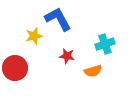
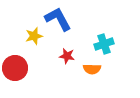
cyan cross: moved 1 px left
orange semicircle: moved 1 px left, 2 px up; rotated 18 degrees clockwise
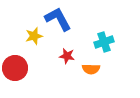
cyan cross: moved 2 px up
orange semicircle: moved 1 px left
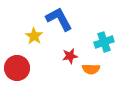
blue L-shape: moved 1 px right
yellow star: rotated 24 degrees counterclockwise
red star: moved 3 px right; rotated 21 degrees counterclockwise
red circle: moved 2 px right
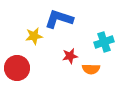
blue L-shape: rotated 44 degrees counterclockwise
yellow star: rotated 30 degrees clockwise
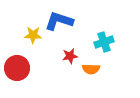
blue L-shape: moved 2 px down
yellow star: moved 1 px left, 1 px up; rotated 12 degrees clockwise
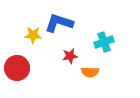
blue L-shape: moved 2 px down
orange semicircle: moved 1 px left, 3 px down
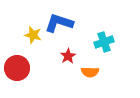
yellow star: rotated 12 degrees clockwise
red star: moved 2 px left; rotated 21 degrees counterclockwise
